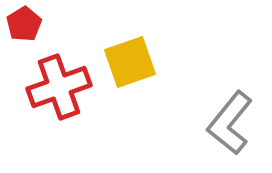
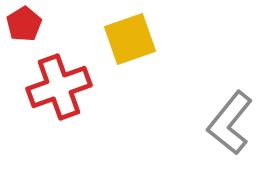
yellow square: moved 23 px up
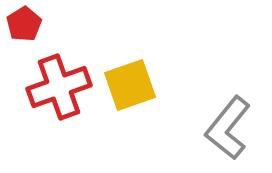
yellow square: moved 46 px down
gray L-shape: moved 2 px left, 5 px down
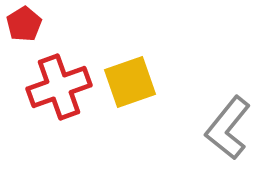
yellow square: moved 3 px up
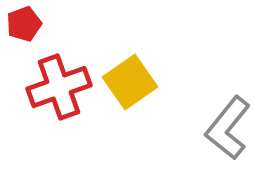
red pentagon: rotated 12 degrees clockwise
yellow square: rotated 16 degrees counterclockwise
